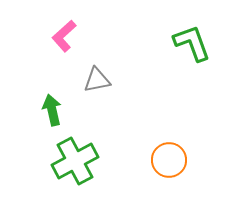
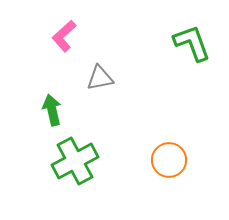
gray triangle: moved 3 px right, 2 px up
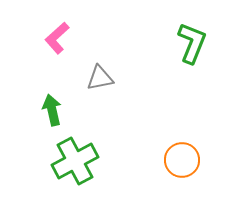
pink L-shape: moved 7 px left, 2 px down
green L-shape: rotated 42 degrees clockwise
orange circle: moved 13 px right
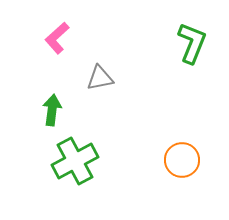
green arrow: rotated 20 degrees clockwise
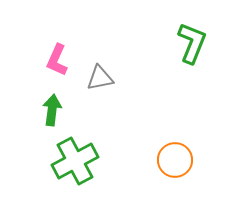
pink L-shape: moved 22 px down; rotated 24 degrees counterclockwise
orange circle: moved 7 px left
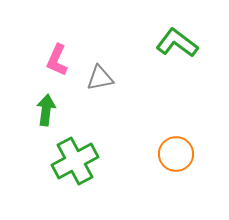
green L-shape: moved 15 px left; rotated 75 degrees counterclockwise
green arrow: moved 6 px left
orange circle: moved 1 px right, 6 px up
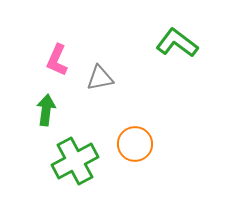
orange circle: moved 41 px left, 10 px up
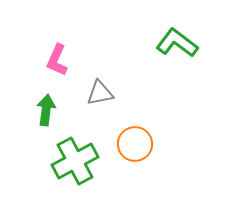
gray triangle: moved 15 px down
